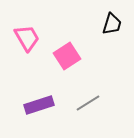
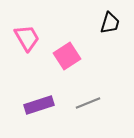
black trapezoid: moved 2 px left, 1 px up
gray line: rotated 10 degrees clockwise
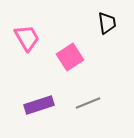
black trapezoid: moved 3 px left; rotated 25 degrees counterclockwise
pink square: moved 3 px right, 1 px down
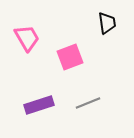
pink square: rotated 12 degrees clockwise
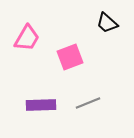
black trapezoid: rotated 140 degrees clockwise
pink trapezoid: rotated 60 degrees clockwise
purple rectangle: moved 2 px right; rotated 16 degrees clockwise
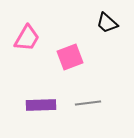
gray line: rotated 15 degrees clockwise
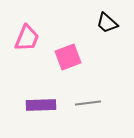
pink trapezoid: rotated 8 degrees counterclockwise
pink square: moved 2 px left
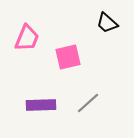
pink square: rotated 8 degrees clockwise
gray line: rotated 35 degrees counterclockwise
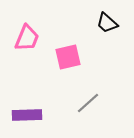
purple rectangle: moved 14 px left, 10 px down
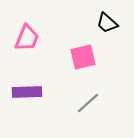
pink square: moved 15 px right
purple rectangle: moved 23 px up
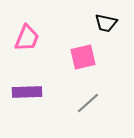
black trapezoid: moved 1 px left; rotated 30 degrees counterclockwise
